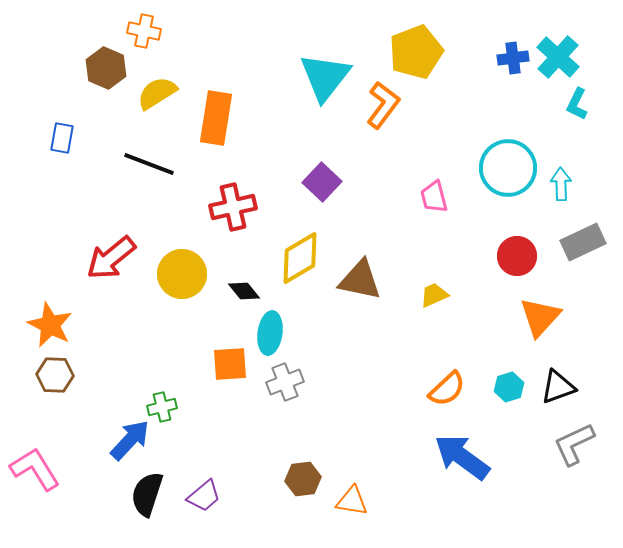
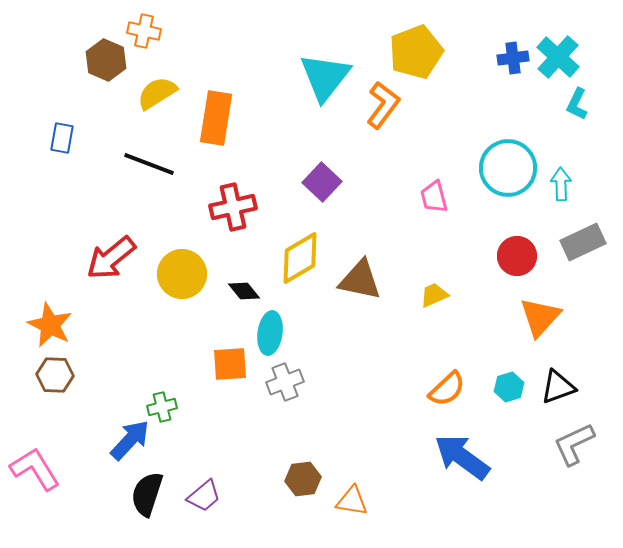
brown hexagon at (106, 68): moved 8 px up
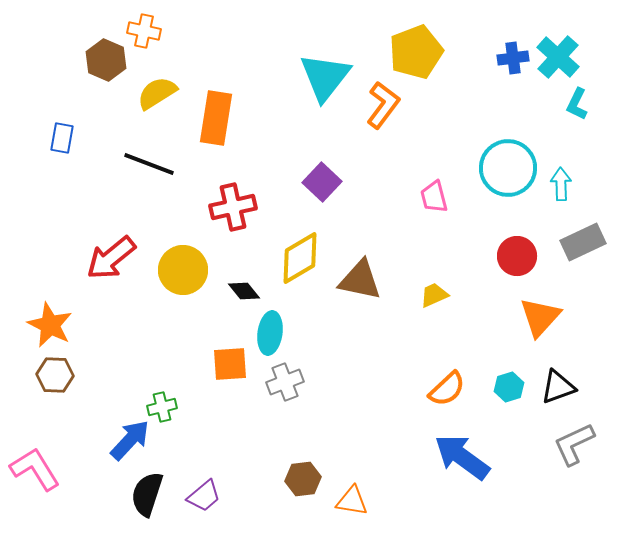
yellow circle at (182, 274): moved 1 px right, 4 px up
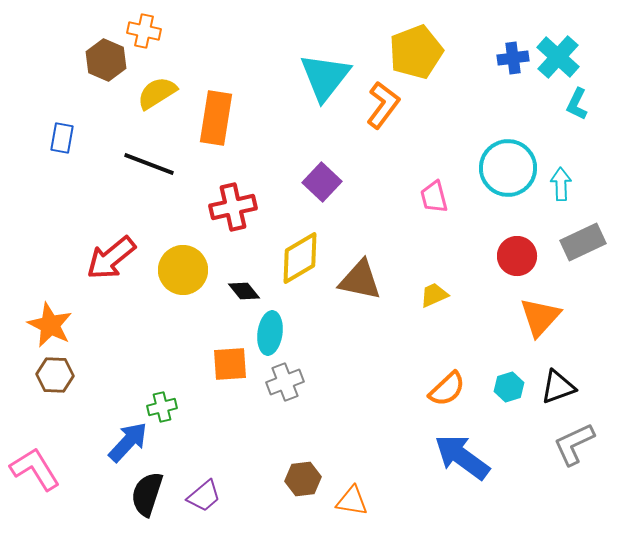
blue arrow at (130, 440): moved 2 px left, 2 px down
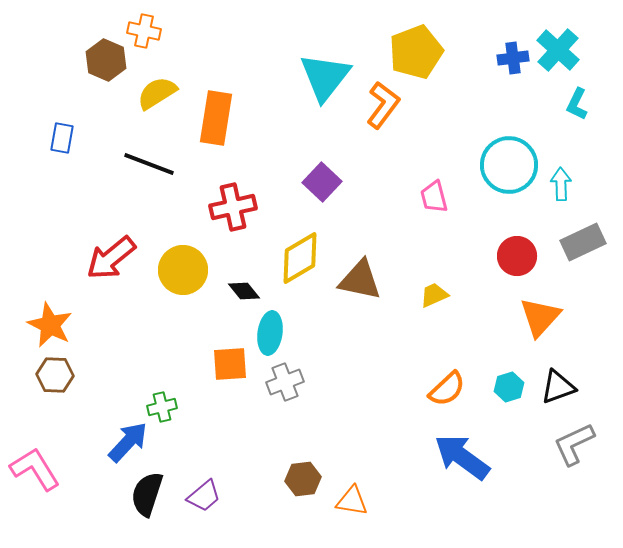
cyan cross at (558, 57): moved 7 px up
cyan circle at (508, 168): moved 1 px right, 3 px up
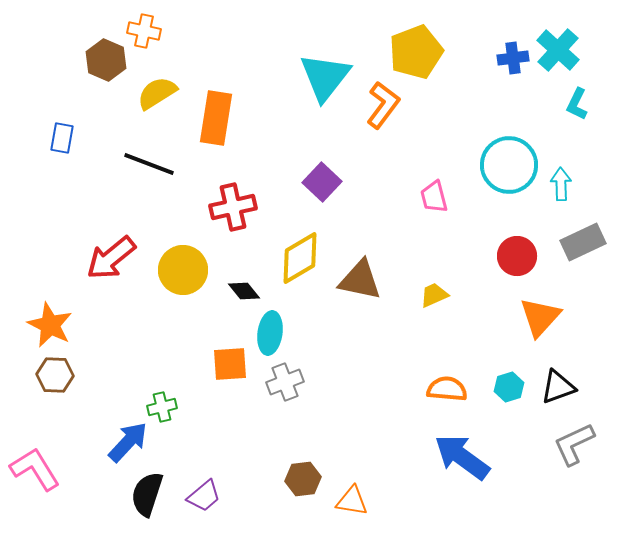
orange semicircle at (447, 389): rotated 132 degrees counterclockwise
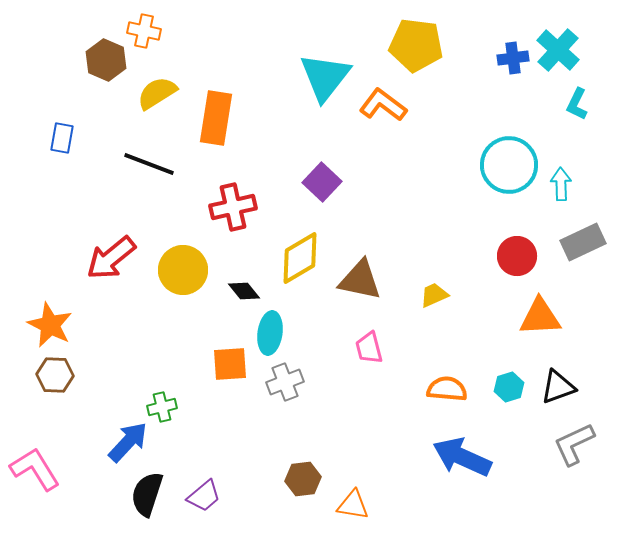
yellow pentagon at (416, 52): moved 7 px up; rotated 28 degrees clockwise
orange L-shape at (383, 105): rotated 90 degrees counterclockwise
pink trapezoid at (434, 197): moved 65 px left, 151 px down
orange triangle at (540, 317): rotated 45 degrees clockwise
blue arrow at (462, 457): rotated 12 degrees counterclockwise
orange triangle at (352, 501): moved 1 px right, 4 px down
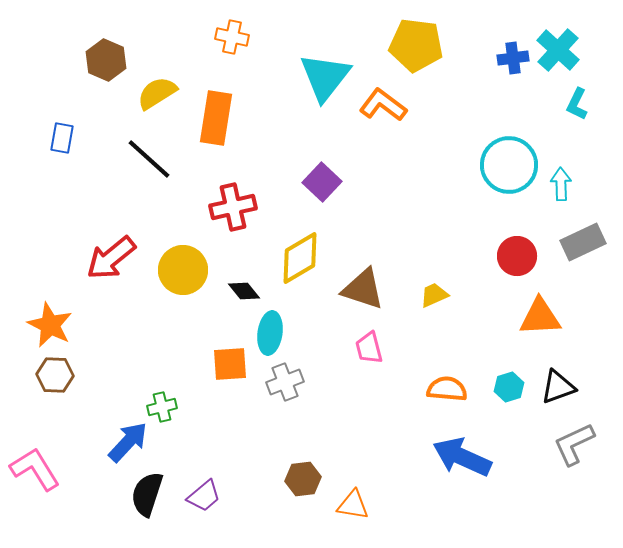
orange cross at (144, 31): moved 88 px right, 6 px down
black line at (149, 164): moved 5 px up; rotated 21 degrees clockwise
brown triangle at (360, 280): moved 3 px right, 9 px down; rotated 6 degrees clockwise
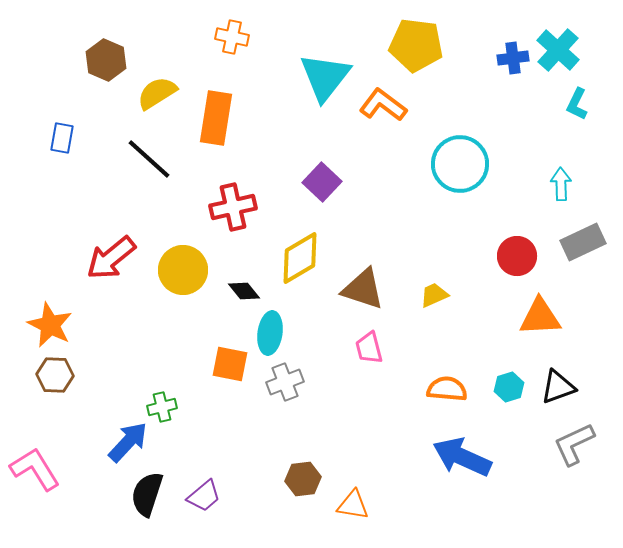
cyan circle at (509, 165): moved 49 px left, 1 px up
orange square at (230, 364): rotated 15 degrees clockwise
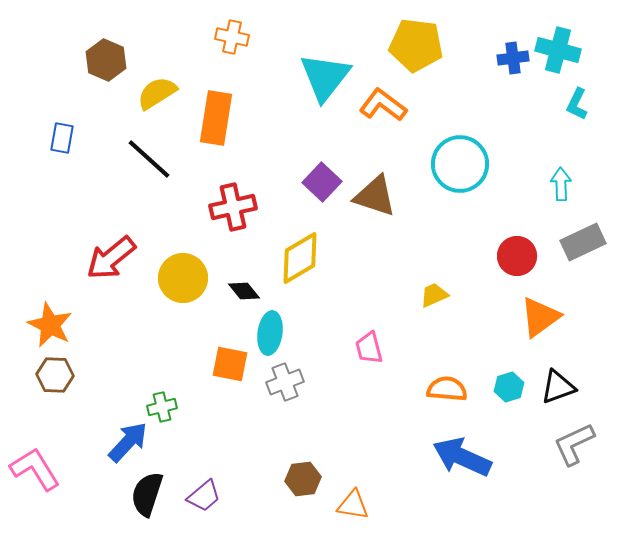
cyan cross at (558, 50): rotated 27 degrees counterclockwise
yellow circle at (183, 270): moved 8 px down
brown triangle at (363, 289): moved 12 px right, 93 px up
orange triangle at (540, 317): rotated 33 degrees counterclockwise
